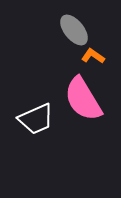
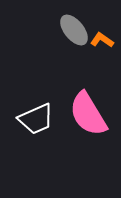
orange L-shape: moved 9 px right, 16 px up
pink semicircle: moved 5 px right, 15 px down
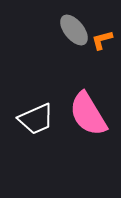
orange L-shape: rotated 50 degrees counterclockwise
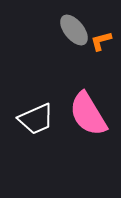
orange L-shape: moved 1 px left, 1 px down
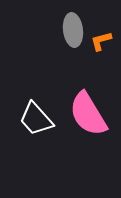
gray ellipse: moved 1 px left; rotated 32 degrees clockwise
white trapezoid: rotated 72 degrees clockwise
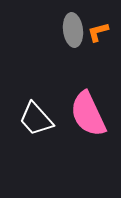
orange L-shape: moved 3 px left, 9 px up
pink semicircle: rotated 6 degrees clockwise
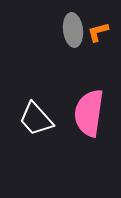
pink semicircle: moved 1 px right, 1 px up; rotated 33 degrees clockwise
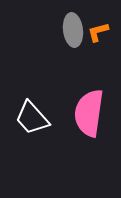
white trapezoid: moved 4 px left, 1 px up
